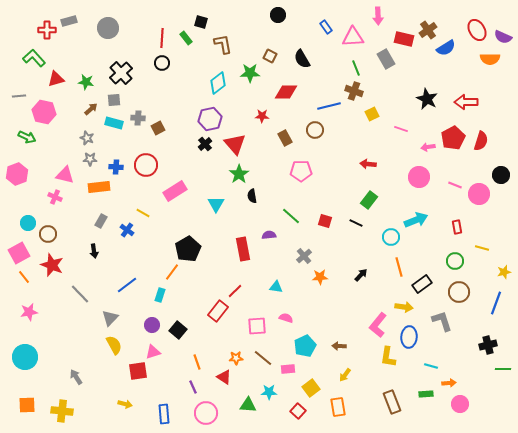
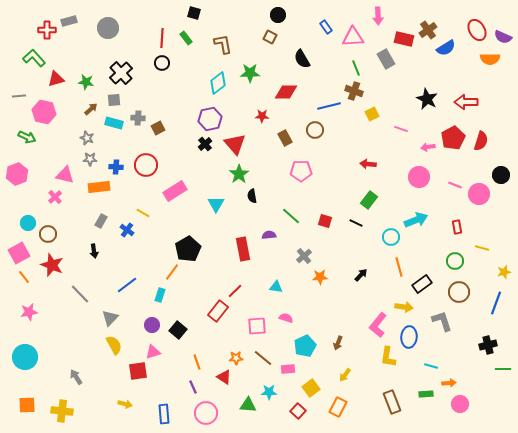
black square at (201, 22): moved 7 px left, 9 px up
brown square at (270, 56): moved 19 px up
pink cross at (55, 197): rotated 24 degrees clockwise
brown arrow at (339, 346): moved 1 px left, 3 px up; rotated 72 degrees counterclockwise
orange rectangle at (338, 407): rotated 36 degrees clockwise
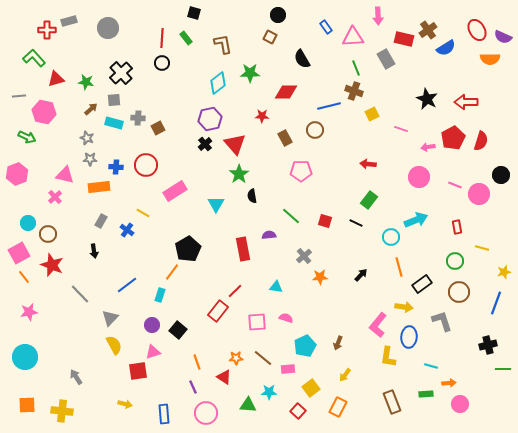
pink square at (257, 326): moved 4 px up
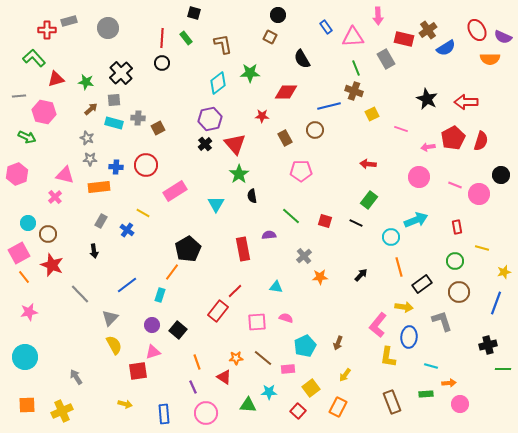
yellow cross at (62, 411): rotated 30 degrees counterclockwise
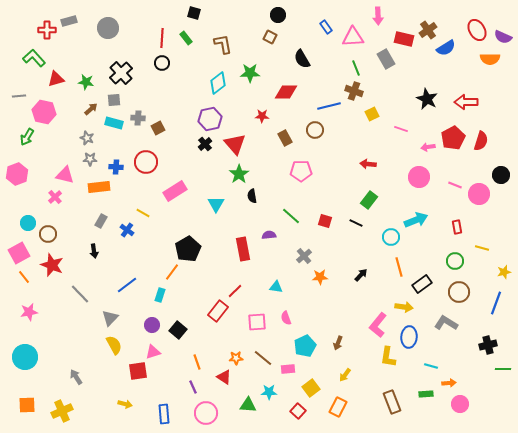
green arrow at (27, 137): rotated 96 degrees clockwise
red circle at (146, 165): moved 3 px up
pink semicircle at (286, 318): rotated 128 degrees counterclockwise
gray L-shape at (442, 321): moved 4 px right, 2 px down; rotated 40 degrees counterclockwise
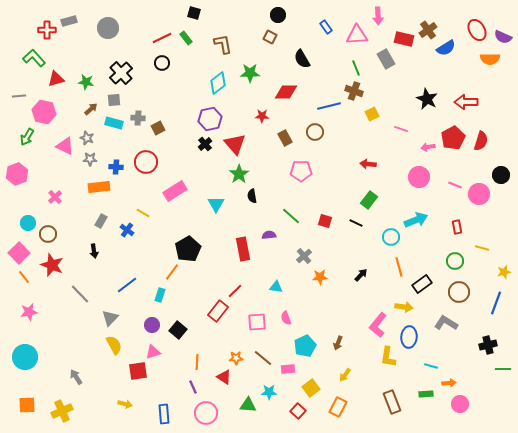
pink triangle at (353, 37): moved 4 px right, 2 px up
red line at (162, 38): rotated 60 degrees clockwise
brown circle at (315, 130): moved 2 px down
pink triangle at (65, 175): moved 29 px up; rotated 12 degrees clockwise
pink square at (19, 253): rotated 15 degrees counterclockwise
orange line at (197, 362): rotated 21 degrees clockwise
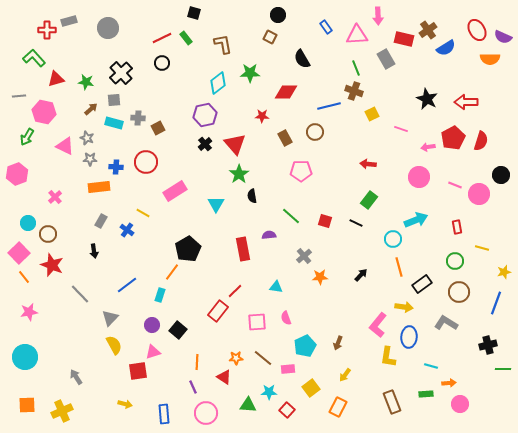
purple hexagon at (210, 119): moved 5 px left, 4 px up
cyan circle at (391, 237): moved 2 px right, 2 px down
red square at (298, 411): moved 11 px left, 1 px up
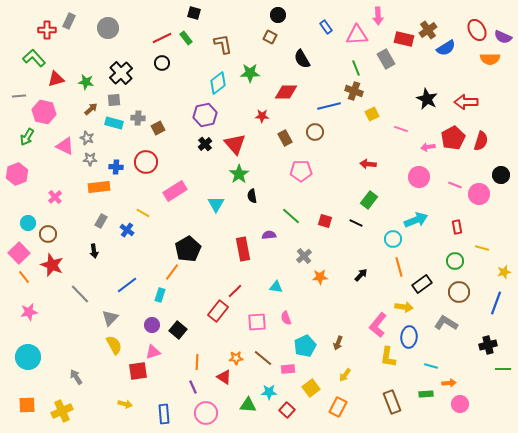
gray rectangle at (69, 21): rotated 49 degrees counterclockwise
cyan circle at (25, 357): moved 3 px right
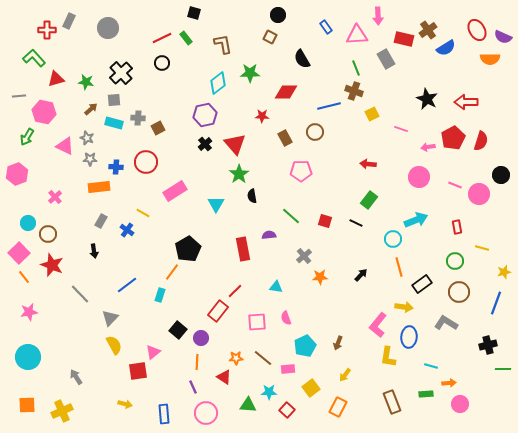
purple circle at (152, 325): moved 49 px right, 13 px down
pink triangle at (153, 352): rotated 21 degrees counterclockwise
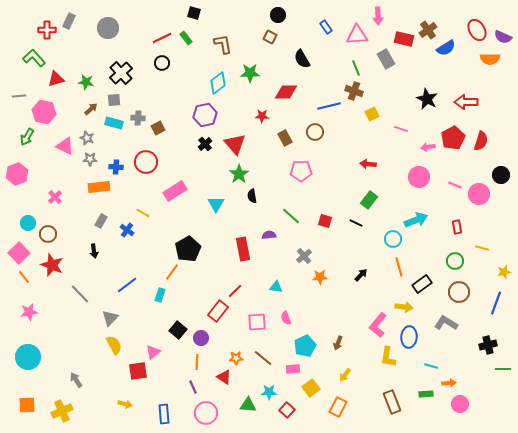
pink rectangle at (288, 369): moved 5 px right
gray arrow at (76, 377): moved 3 px down
